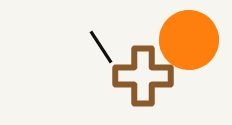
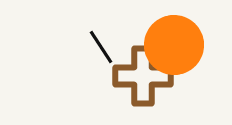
orange circle: moved 15 px left, 5 px down
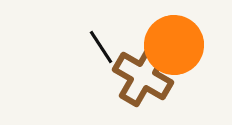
brown cross: rotated 30 degrees clockwise
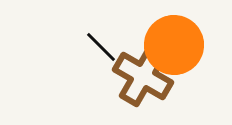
black line: rotated 12 degrees counterclockwise
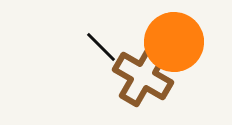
orange circle: moved 3 px up
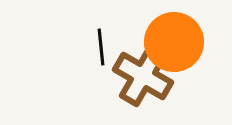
black line: rotated 39 degrees clockwise
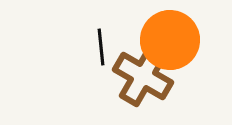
orange circle: moved 4 px left, 2 px up
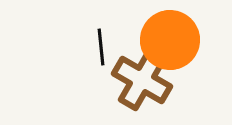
brown cross: moved 1 px left, 4 px down
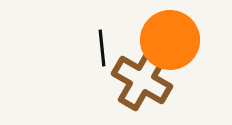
black line: moved 1 px right, 1 px down
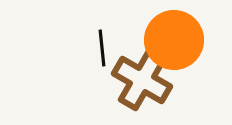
orange circle: moved 4 px right
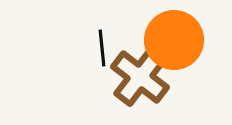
brown cross: moved 2 px left, 3 px up; rotated 8 degrees clockwise
